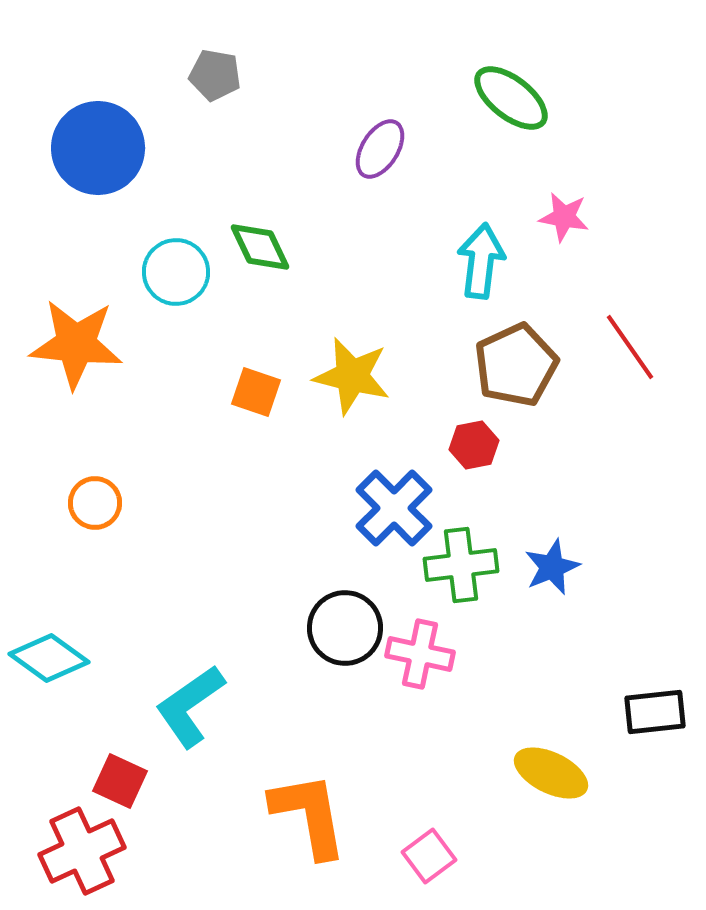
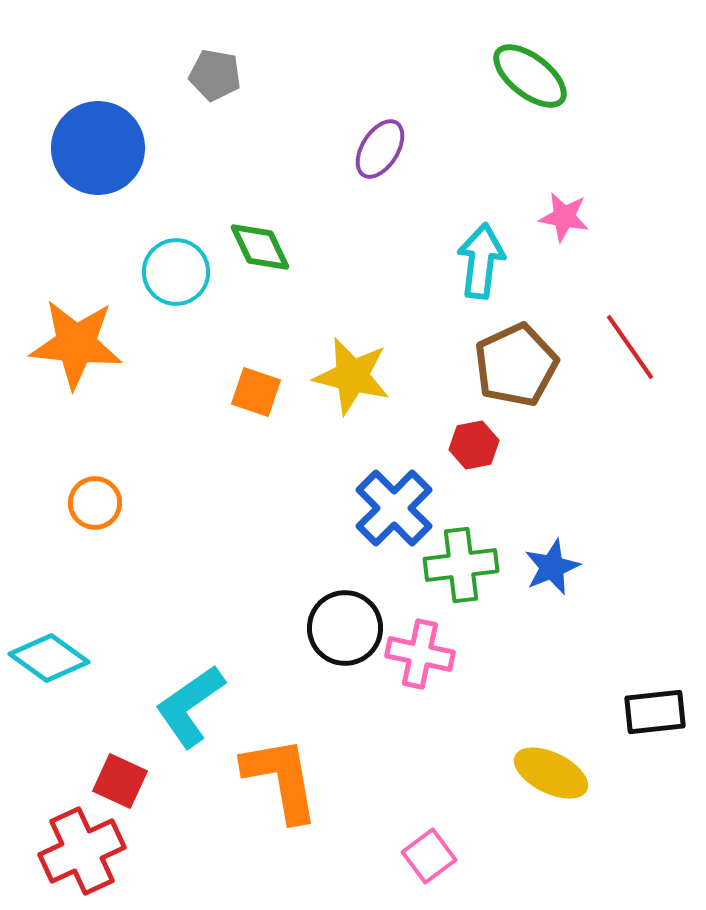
green ellipse: moved 19 px right, 22 px up
orange L-shape: moved 28 px left, 36 px up
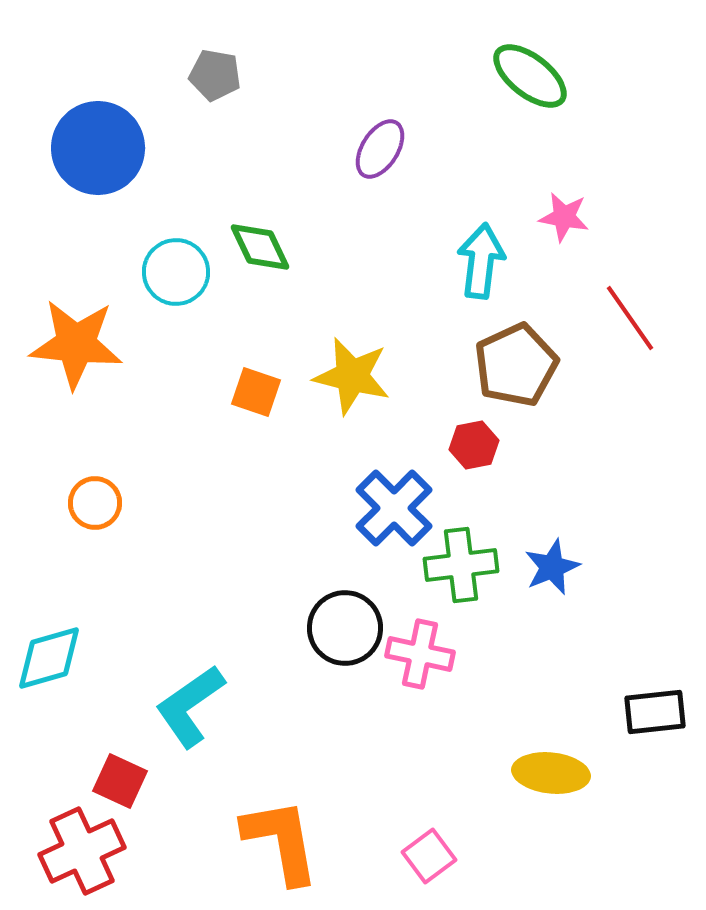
red line: moved 29 px up
cyan diamond: rotated 52 degrees counterclockwise
yellow ellipse: rotated 20 degrees counterclockwise
orange L-shape: moved 62 px down
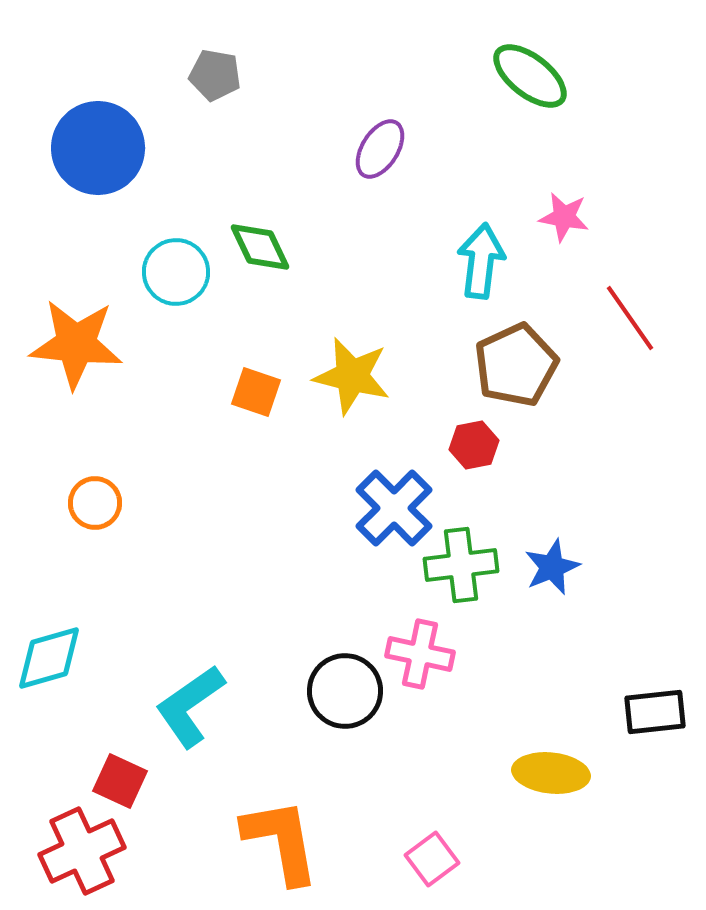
black circle: moved 63 px down
pink square: moved 3 px right, 3 px down
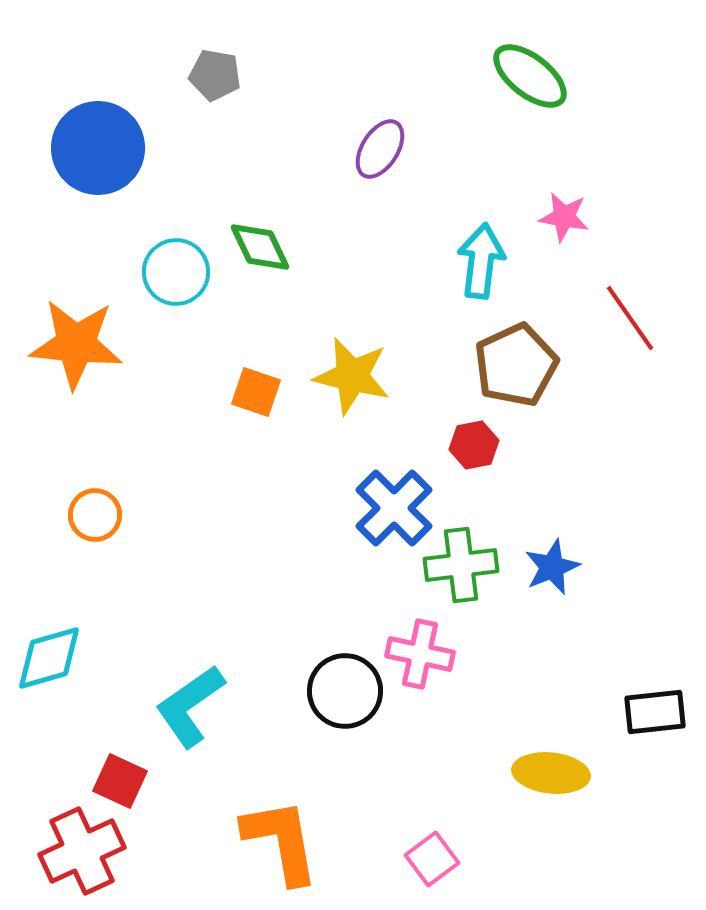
orange circle: moved 12 px down
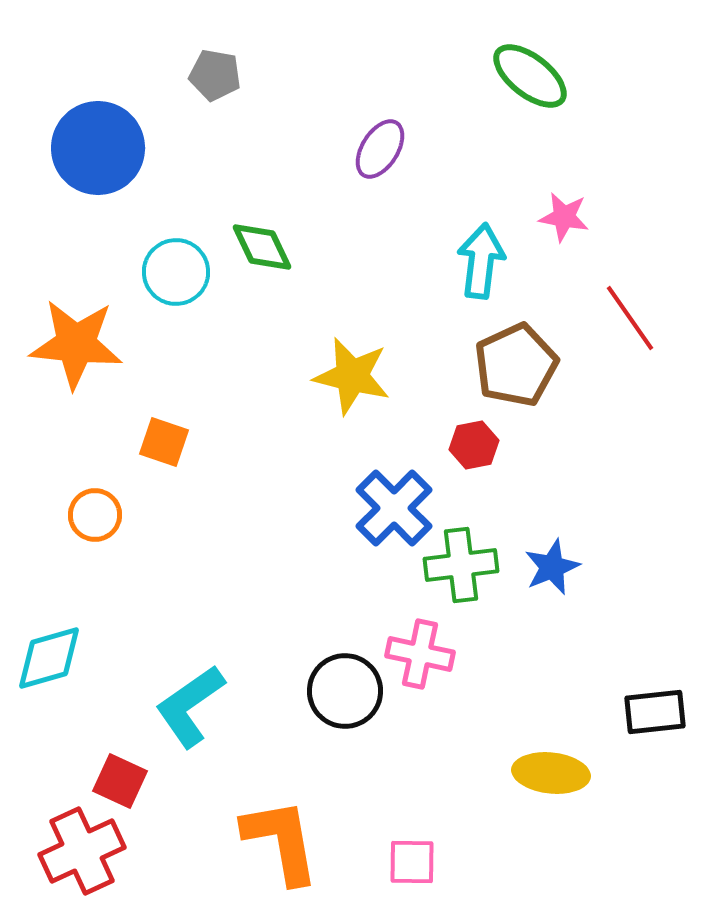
green diamond: moved 2 px right
orange square: moved 92 px left, 50 px down
pink square: moved 20 px left, 3 px down; rotated 38 degrees clockwise
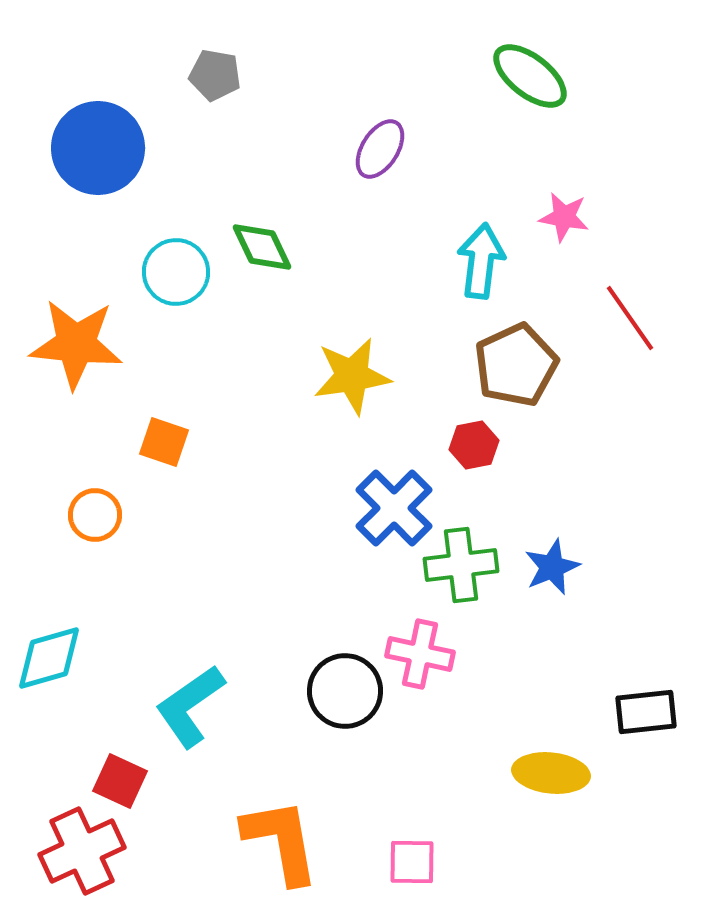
yellow star: rotated 22 degrees counterclockwise
black rectangle: moved 9 px left
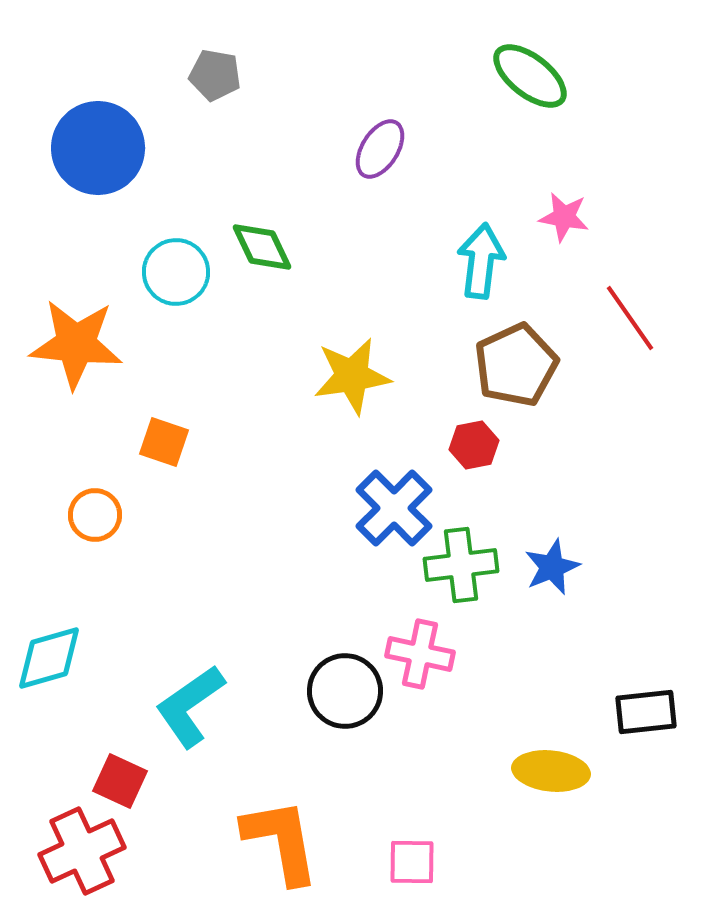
yellow ellipse: moved 2 px up
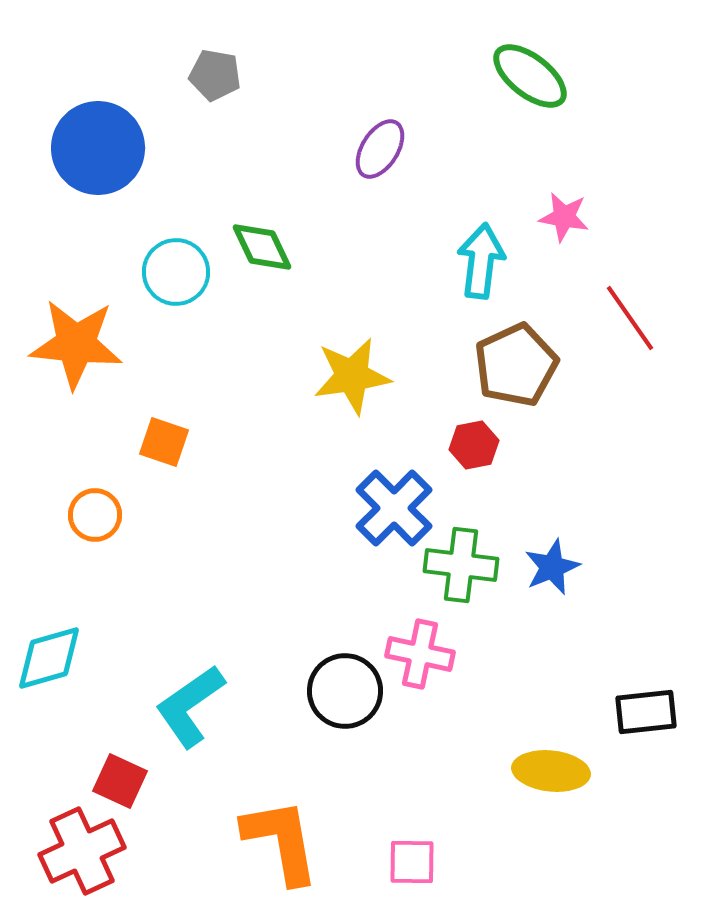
green cross: rotated 14 degrees clockwise
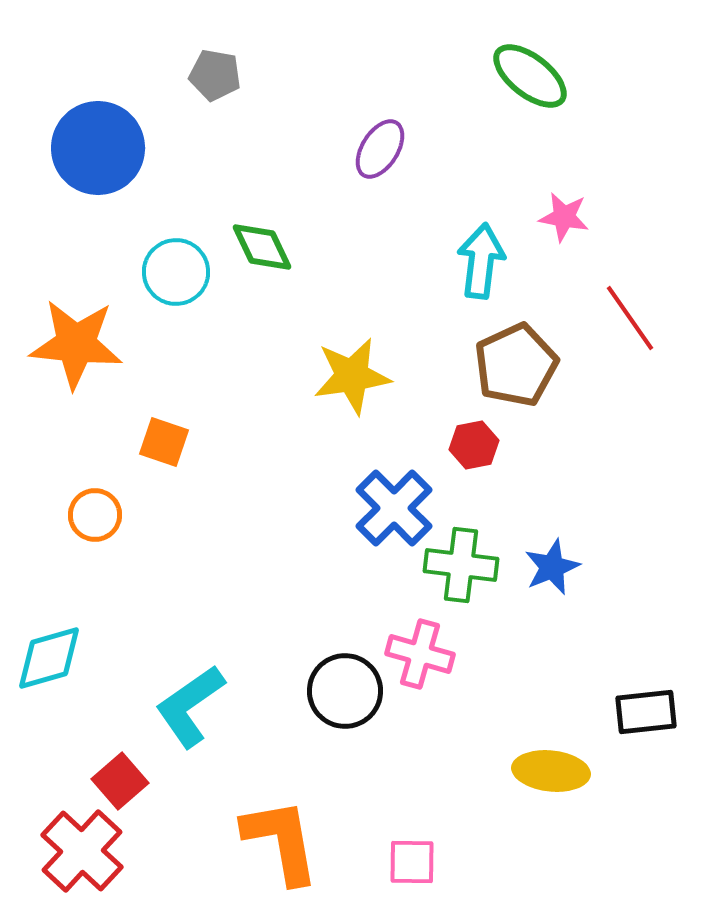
pink cross: rotated 4 degrees clockwise
red square: rotated 24 degrees clockwise
red cross: rotated 22 degrees counterclockwise
